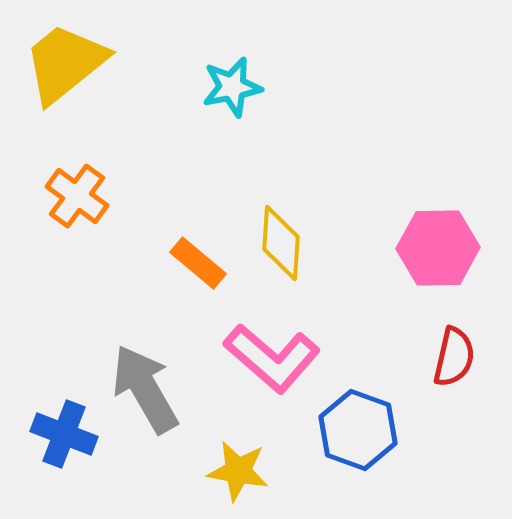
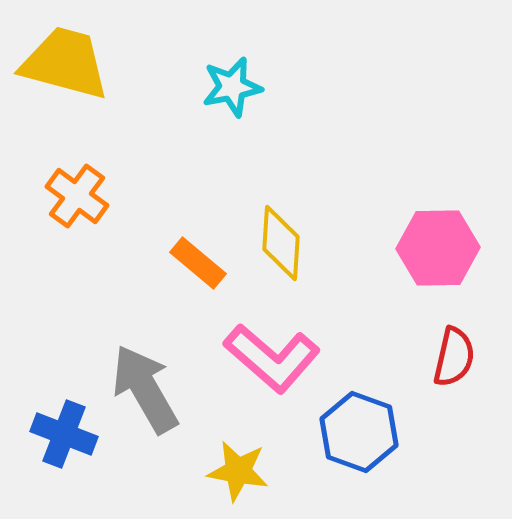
yellow trapezoid: rotated 54 degrees clockwise
blue hexagon: moved 1 px right, 2 px down
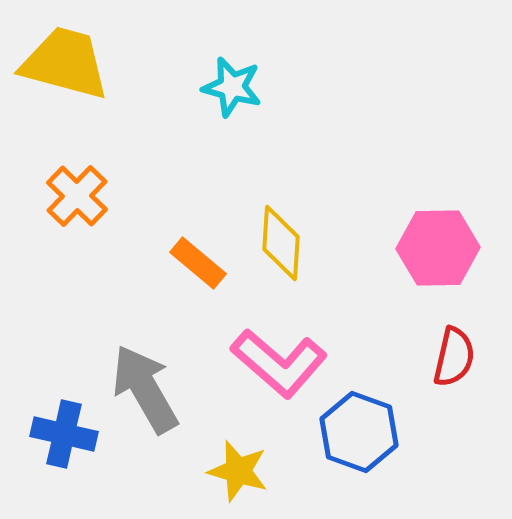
cyan star: rotated 26 degrees clockwise
orange cross: rotated 8 degrees clockwise
pink L-shape: moved 7 px right, 5 px down
blue cross: rotated 8 degrees counterclockwise
yellow star: rotated 6 degrees clockwise
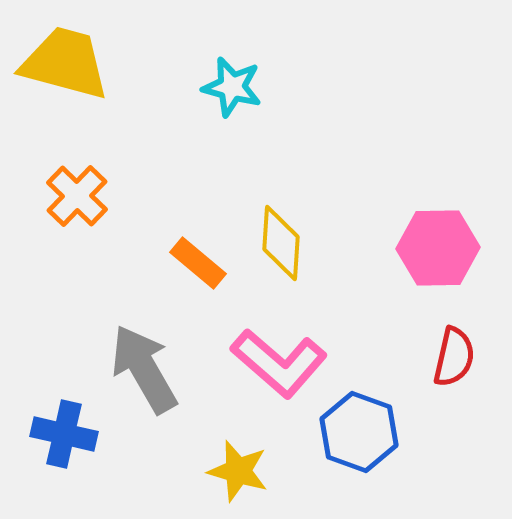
gray arrow: moved 1 px left, 20 px up
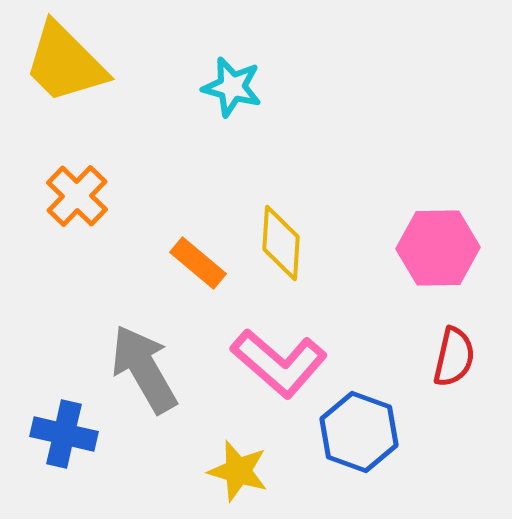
yellow trapezoid: rotated 150 degrees counterclockwise
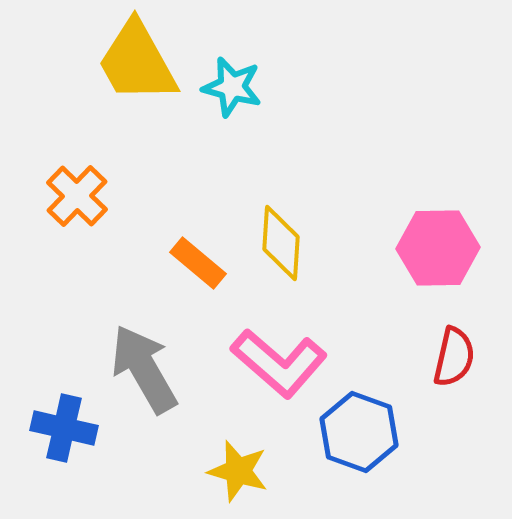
yellow trapezoid: moved 72 px right, 1 px up; rotated 16 degrees clockwise
blue cross: moved 6 px up
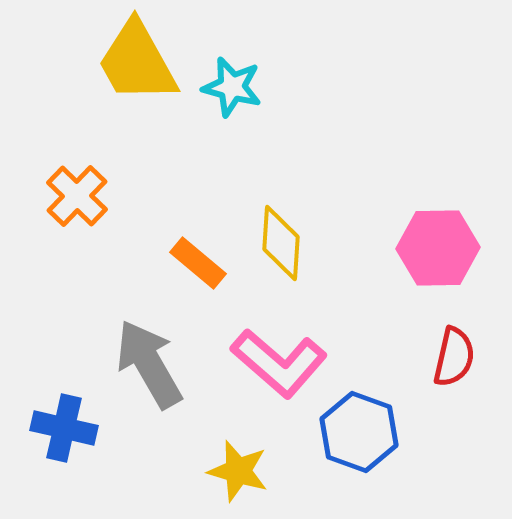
gray arrow: moved 5 px right, 5 px up
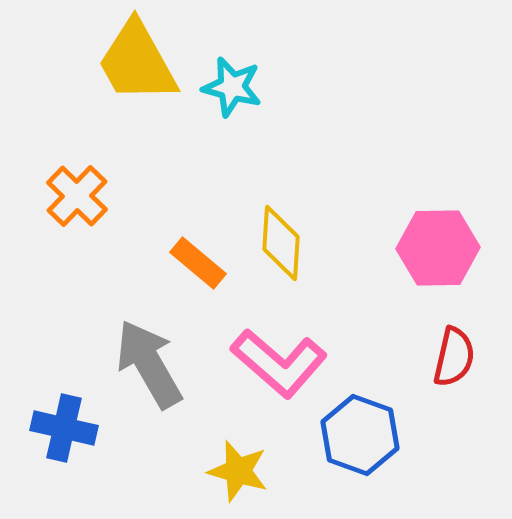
blue hexagon: moved 1 px right, 3 px down
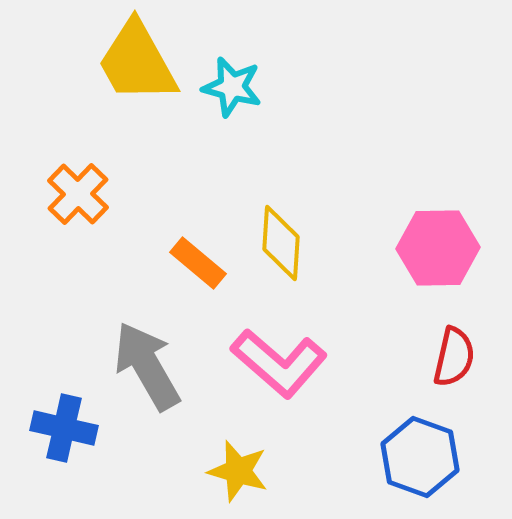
orange cross: moved 1 px right, 2 px up
gray arrow: moved 2 px left, 2 px down
blue hexagon: moved 60 px right, 22 px down
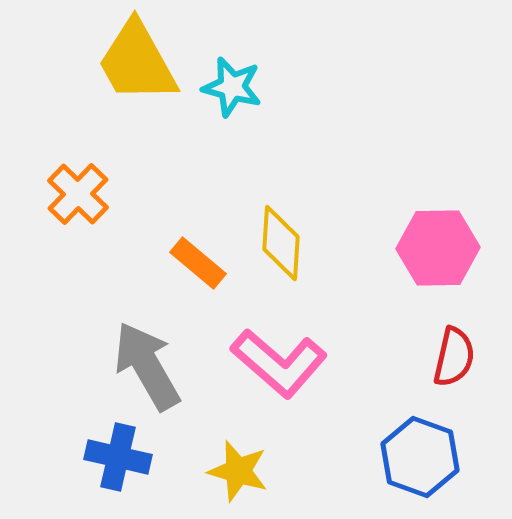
blue cross: moved 54 px right, 29 px down
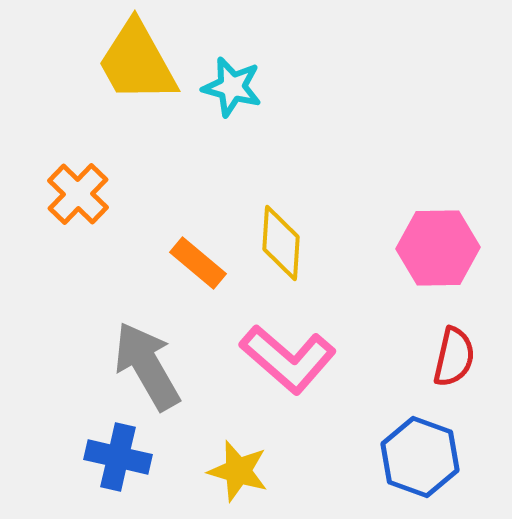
pink L-shape: moved 9 px right, 4 px up
